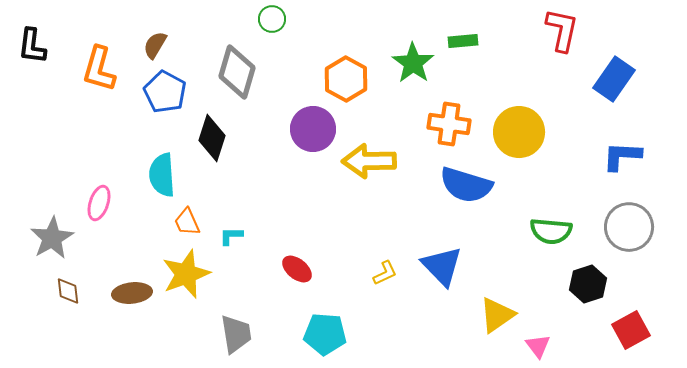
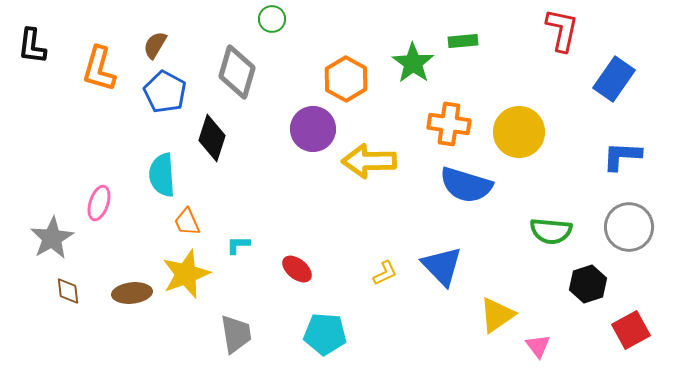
cyan L-shape: moved 7 px right, 9 px down
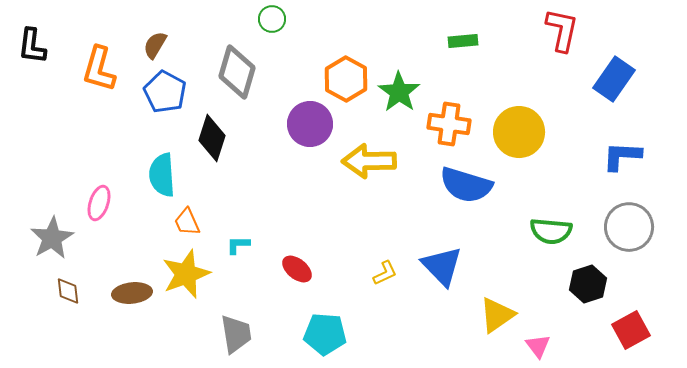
green star: moved 14 px left, 29 px down
purple circle: moved 3 px left, 5 px up
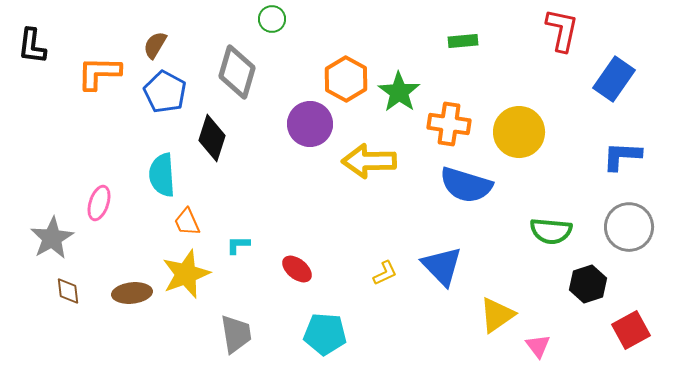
orange L-shape: moved 4 px down; rotated 75 degrees clockwise
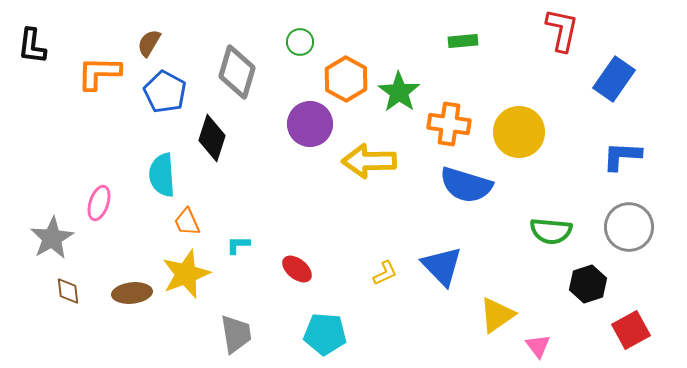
green circle: moved 28 px right, 23 px down
brown semicircle: moved 6 px left, 2 px up
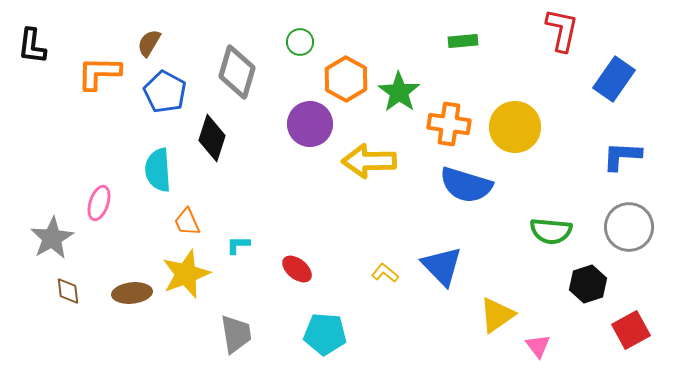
yellow circle: moved 4 px left, 5 px up
cyan semicircle: moved 4 px left, 5 px up
yellow L-shape: rotated 116 degrees counterclockwise
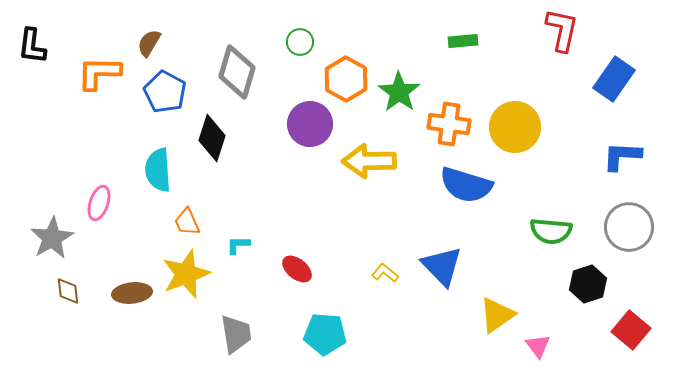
red square: rotated 21 degrees counterclockwise
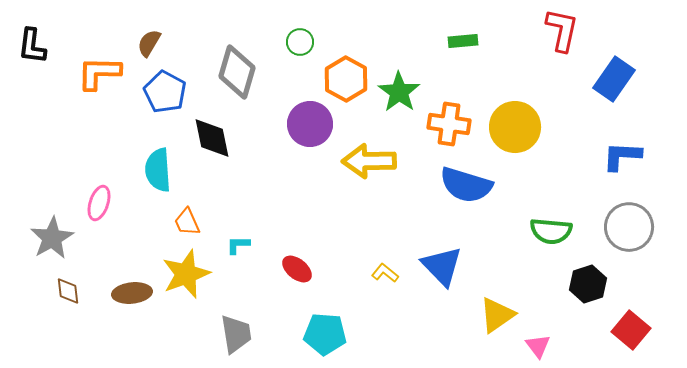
black diamond: rotated 30 degrees counterclockwise
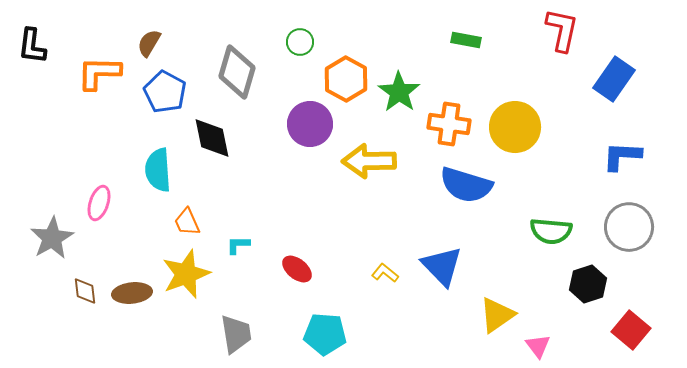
green rectangle: moved 3 px right, 1 px up; rotated 16 degrees clockwise
brown diamond: moved 17 px right
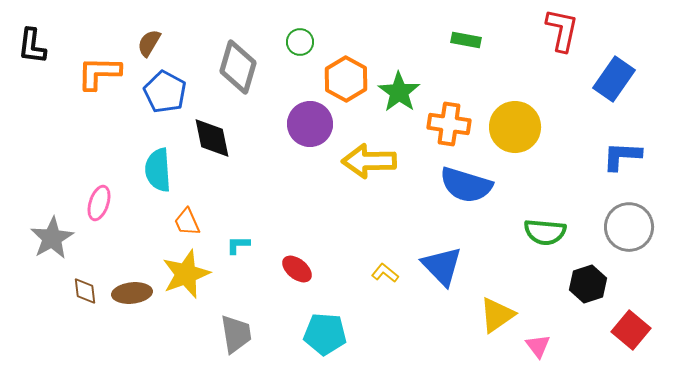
gray diamond: moved 1 px right, 5 px up
green semicircle: moved 6 px left, 1 px down
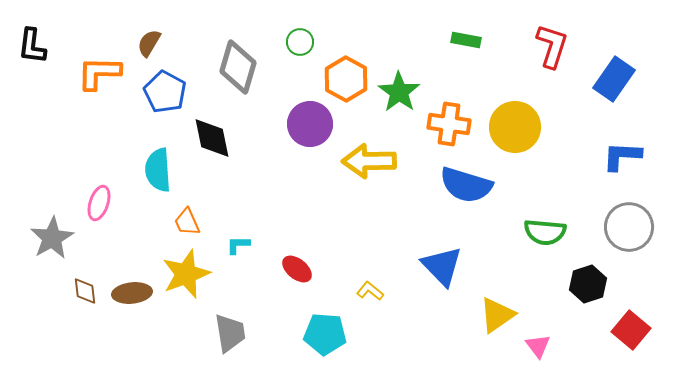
red L-shape: moved 10 px left, 16 px down; rotated 6 degrees clockwise
yellow L-shape: moved 15 px left, 18 px down
gray trapezoid: moved 6 px left, 1 px up
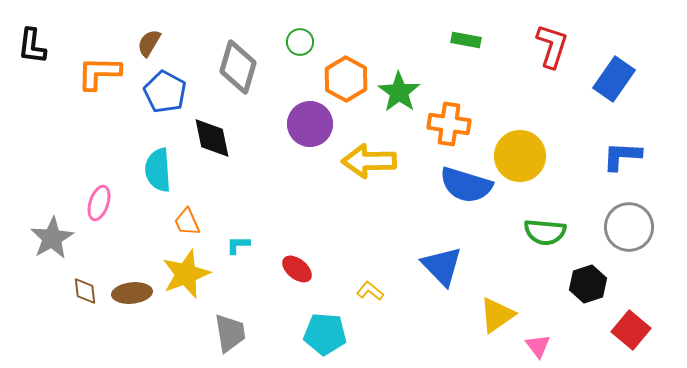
yellow circle: moved 5 px right, 29 px down
